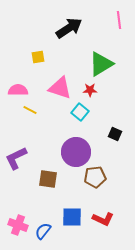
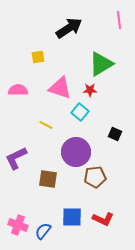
yellow line: moved 16 px right, 15 px down
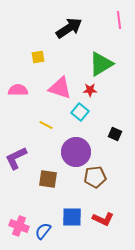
pink cross: moved 1 px right, 1 px down
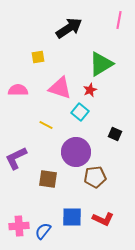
pink line: rotated 18 degrees clockwise
red star: rotated 24 degrees counterclockwise
pink cross: rotated 24 degrees counterclockwise
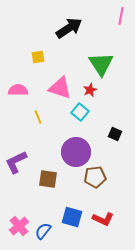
pink line: moved 2 px right, 4 px up
green triangle: rotated 32 degrees counterclockwise
yellow line: moved 8 px left, 8 px up; rotated 40 degrees clockwise
purple L-shape: moved 4 px down
blue square: rotated 15 degrees clockwise
pink cross: rotated 36 degrees counterclockwise
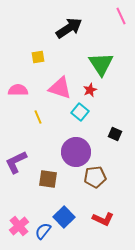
pink line: rotated 36 degrees counterclockwise
blue square: moved 8 px left; rotated 30 degrees clockwise
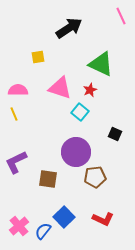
green triangle: rotated 32 degrees counterclockwise
yellow line: moved 24 px left, 3 px up
